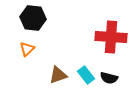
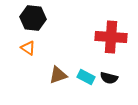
orange triangle: moved 1 px right, 1 px up; rotated 42 degrees counterclockwise
cyan rectangle: moved 2 px down; rotated 24 degrees counterclockwise
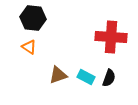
orange triangle: moved 1 px right, 1 px up
black semicircle: rotated 84 degrees counterclockwise
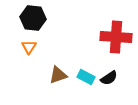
red cross: moved 5 px right
orange triangle: rotated 28 degrees clockwise
black semicircle: rotated 36 degrees clockwise
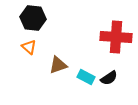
orange triangle: rotated 21 degrees counterclockwise
brown triangle: moved 10 px up
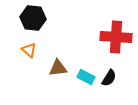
orange triangle: moved 3 px down
brown triangle: moved 3 px down; rotated 12 degrees clockwise
black semicircle: rotated 24 degrees counterclockwise
